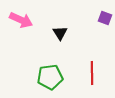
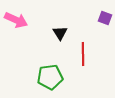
pink arrow: moved 5 px left
red line: moved 9 px left, 19 px up
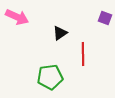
pink arrow: moved 1 px right, 3 px up
black triangle: rotated 28 degrees clockwise
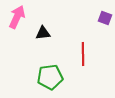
pink arrow: rotated 90 degrees counterclockwise
black triangle: moved 17 px left; rotated 28 degrees clockwise
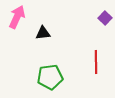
purple square: rotated 24 degrees clockwise
red line: moved 13 px right, 8 px down
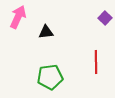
pink arrow: moved 1 px right
black triangle: moved 3 px right, 1 px up
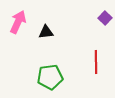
pink arrow: moved 5 px down
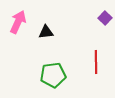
green pentagon: moved 3 px right, 2 px up
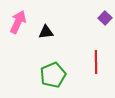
green pentagon: rotated 15 degrees counterclockwise
